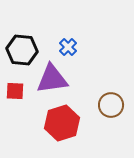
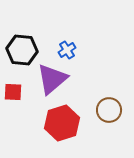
blue cross: moved 1 px left, 3 px down; rotated 12 degrees clockwise
purple triangle: rotated 32 degrees counterclockwise
red square: moved 2 px left, 1 px down
brown circle: moved 2 px left, 5 px down
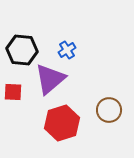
purple triangle: moved 2 px left
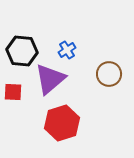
black hexagon: moved 1 px down
brown circle: moved 36 px up
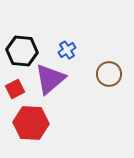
red square: moved 2 px right, 3 px up; rotated 30 degrees counterclockwise
red hexagon: moved 31 px left; rotated 20 degrees clockwise
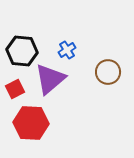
brown circle: moved 1 px left, 2 px up
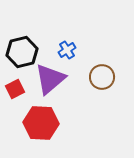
black hexagon: moved 1 px down; rotated 20 degrees counterclockwise
brown circle: moved 6 px left, 5 px down
red hexagon: moved 10 px right
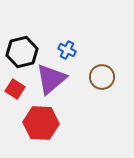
blue cross: rotated 30 degrees counterclockwise
purple triangle: moved 1 px right
red square: rotated 30 degrees counterclockwise
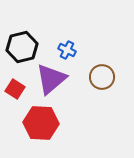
black hexagon: moved 5 px up
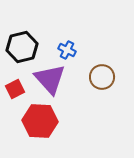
purple triangle: moved 1 px left; rotated 32 degrees counterclockwise
red square: rotated 30 degrees clockwise
red hexagon: moved 1 px left, 2 px up
